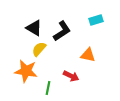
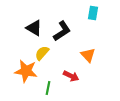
cyan rectangle: moved 3 px left, 7 px up; rotated 64 degrees counterclockwise
yellow semicircle: moved 3 px right, 4 px down
orange triangle: rotated 35 degrees clockwise
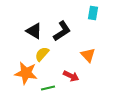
black triangle: moved 3 px down
yellow semicircle: moved 1 px down
orange star: moved 2 px down
green line: rotated 64 degrees clockwise
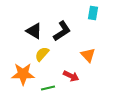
orange star: moved 3 px left, 1 px down; rotated 10 degrees counterclockwise
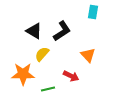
cyan rectangle: moved 1 px up
green line: moved 1 px down
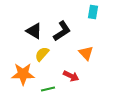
orange triangle: moved 2 px left, 2 px up
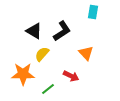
green line: rotated 24 degrees counterclockwise
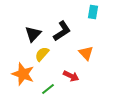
black triangle: moved 1 px left, 3 px down; rotated 42 degrees clockwise
orange star: rotated 20 degrees clockwise
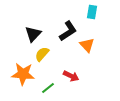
cyan rectangle: moved 1 px left
black L-shape: moved 6 px right
orange triangle: moved 1 px right, 8 px up
orange star: rotated 15 degrees counterclockwise
green line: moved 1 px up
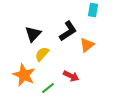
cyan rectangle: moved 1 px right, 2 px up
orange triangle: rotated 35 degrees clockwise
orange star: moved 1 px right, 1 px down; rotated 20 degrees clockwise
